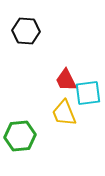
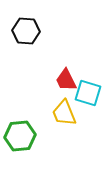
cyan square: rotated 24 degrees clockwise
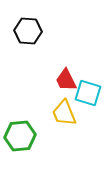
black hexagon: moved 2 px right
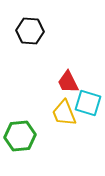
black hexagon: moved 2 px right
red trapezoid: moved 2 px right, 2 px down
cyan square: moved 10 px down
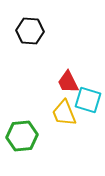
cyan square: moved 3 px up
green hexagon: moved 2 px right
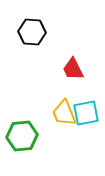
black hexagon: moved 2 px right, 1 px down
red trapezoid: moved 5 px right, 13 px up
cyan square: moved 2 px left, 13 px down; rotated 28 degrees counterclockwise
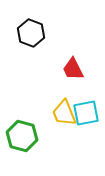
black hexagon: moved 1 px left, 1 px down; rotated 16 degrees clockwise
green hexagon: rotated 20 degrees clockwise
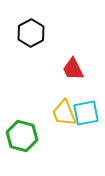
black hexagon: rotated 12 degrees clockwise
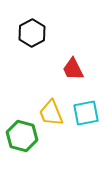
black hexagon: moved 1 px right
yellow trapezoid: moved 13 px left
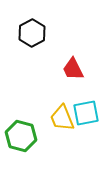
yellow trapezoid: moved 11 px right, 5 px down
green hexagon: moved 1 px left
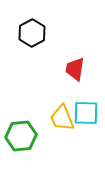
red trapezoid: moved 2 px right; rotated 35 degrees clockwise
cyan square: rotated 12 degrees clockwise
green hexagon: rotated 20 degrees counterclockwise
